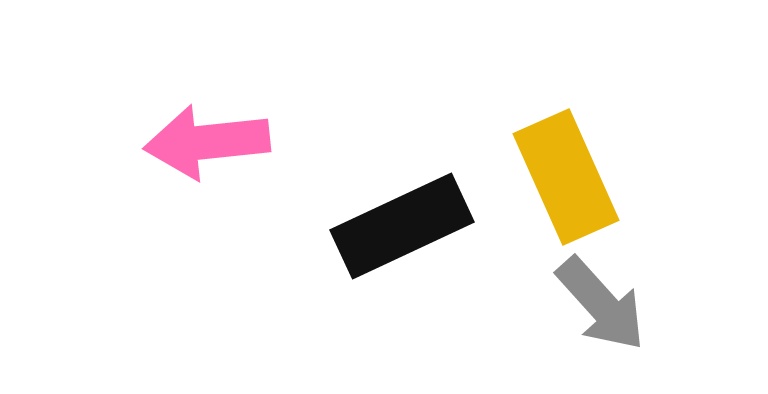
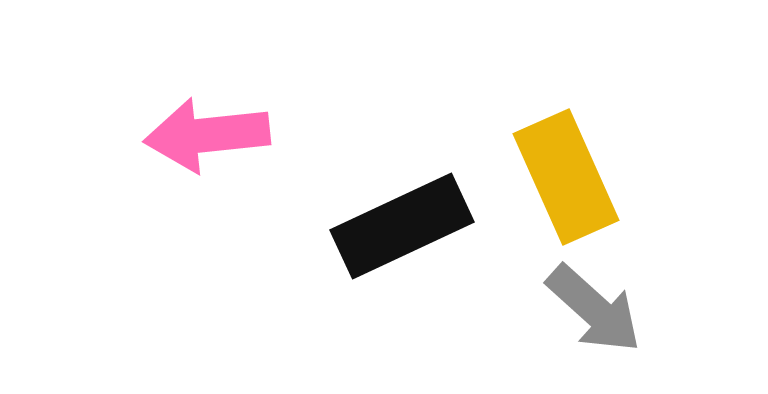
pink arrow: moved 7 px up
gray arrow: moved 7 px left, 5 px down; rotated 6 degrees counterclockwise
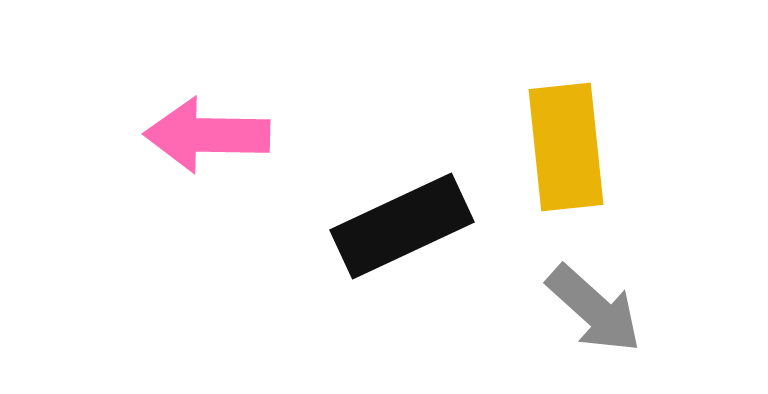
pink arrow: rotated 7 degrees clockwise
yellow rectangle: moved 30 px up; rotated 18 degrees clockwise
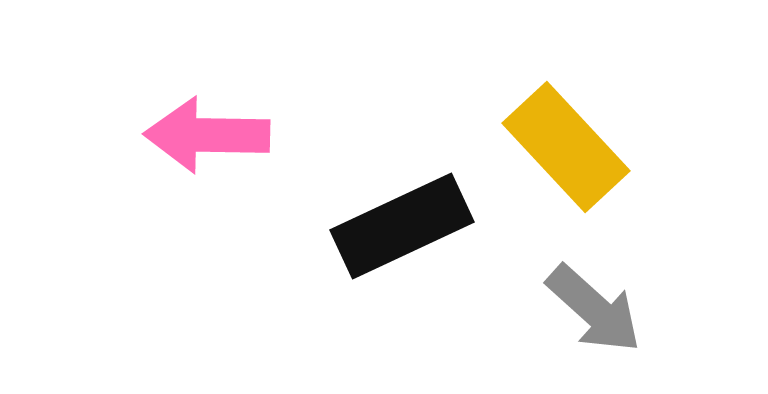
yellow rectangle: rotated 37 degrees counterclockwise
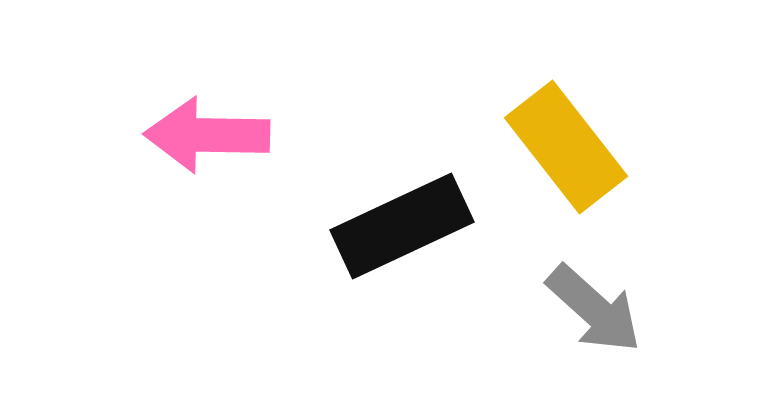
yellow rectangle: rotated 5 degrees clockwise
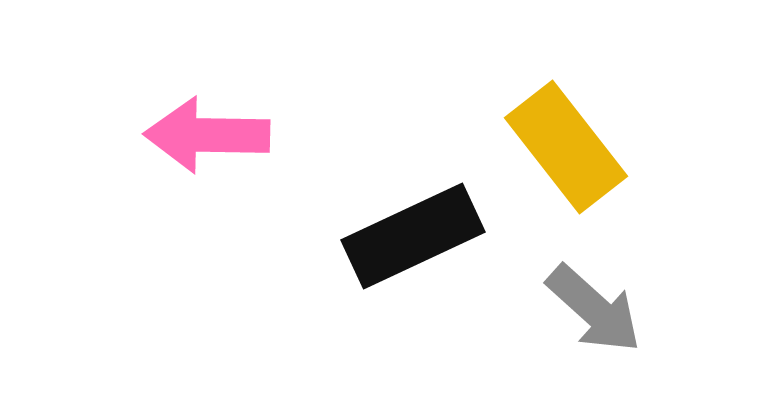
black rectangle: moved 11 px right, 10 px down
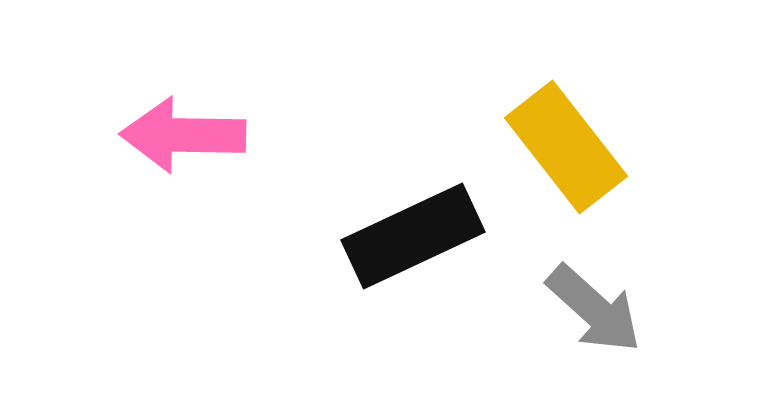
pink arrow: moved 24 px left
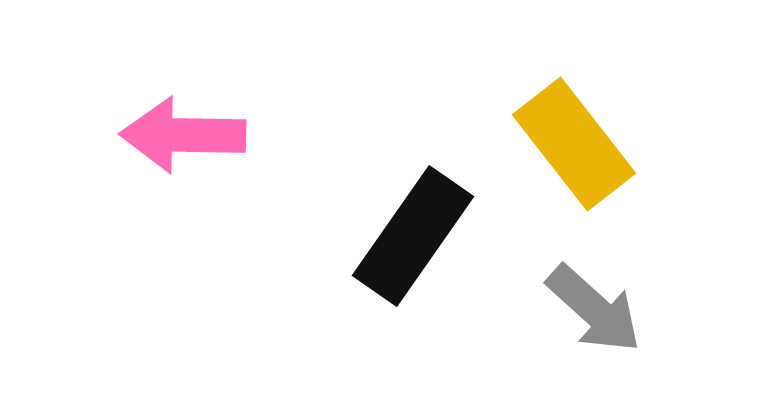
yellow rectangle: moved 8 px right, 3 px up
black rectangle: rotated 30 degrees counterclockwise
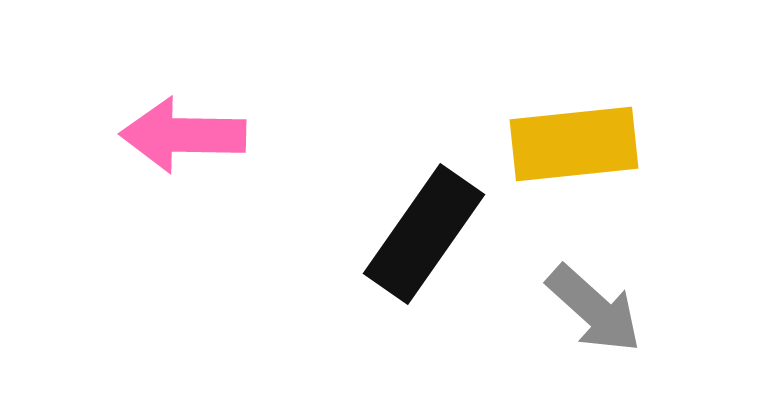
yellow rectangle: rotated 58 degrees counterclockwise
black rectangle: moved 11 px right, 2 px up
